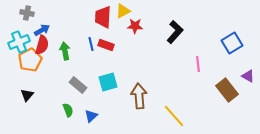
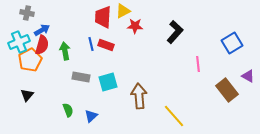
gray rectangle: moved 3 px right, 8 px up; rotated 30 degrees counterclockwise
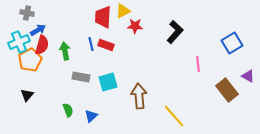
blue arrow: moved 4 px left
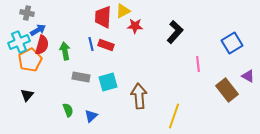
yellow line: rotated 60 degrees clockwise
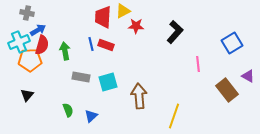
red star: moved 1 px right
orange pentagon: rotated 25 degrees clockwise
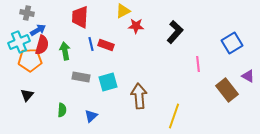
red trapezoid: moved 23 px left
green semicircle: moved 6 px left; rotated 24 degrees clockwise
